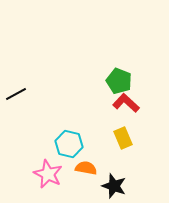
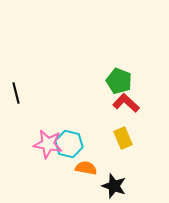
black line: moved 1 px up; rotated 75 degrees counterclockwise
pink star: moved 30 px up; rotated 16 degrees counterclockwise
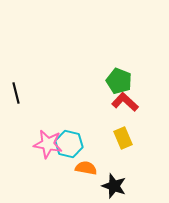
red L-shape: moved 1 px left, 1 px up
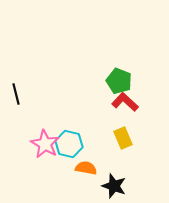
black line: moved 1 px down
pink star: moved 3 px left; rotated 20 degrees clockwise
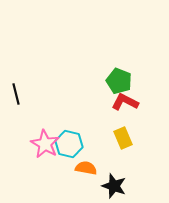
red L-shape: rotated 16 degrees counterclockwise
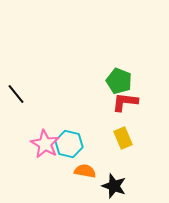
black line: rotated 25 degrees counterclockwise
red L-shape: rotated 20 degrees counterclockwise
orange semicircle: moved 1 px left, 3 px down
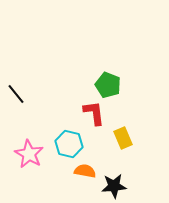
green pentagon: moved 11 px left, 4 px down
red L-shape: moved 31 px left, 11 px down; rotated 76 degrees clockwise
pink star: moved 16 px left, 10 px down
black star: rotated 25 degrees counterclockwise
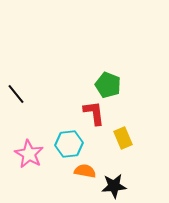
cyan hexagon: rotated 20 degrees counterclockwise
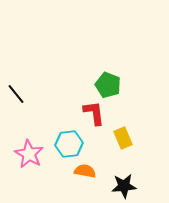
black star: moved 10 px right
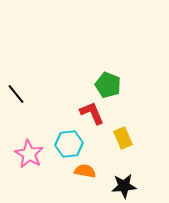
red L-shape: moved 2 px left; rotated 16 degrees counterclockwise
